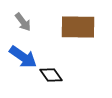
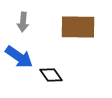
gray arrow: rotated 42 degrees clockwise
blue arrow: moved 4 px left
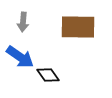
blue arrow: moved 1 px right
black diamond: moved 3 px left
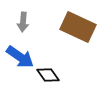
brown rectangle: rotated 24 degrees clockwise
